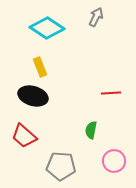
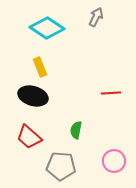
green semicircle: moved 15 px left
red trapezoid: moved 5 px right, 1 px down
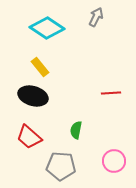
yellow rectangle: rotated 18 degrees counterclockwise
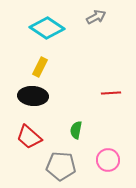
gray arrow: rotated 36 degrees clockwise
yellow rectangle: rotated 66 degrees clockwise
black ellipse: rotated 12 degrees counterclockwise
pink circle: moved 6 px left, 1 px up
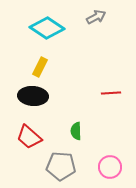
green semicircle: moved 1 px down; rotated 12 degrees counterclockwise
pink circle: moved 2 px right, 7 px down
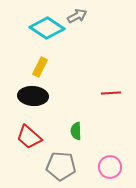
gray arrow: moved 19 px left, 1 px up
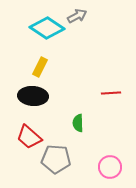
green semicircle: moved 2 px right, 8 px up
gray pentagon: moved 5 px left, 7 px up
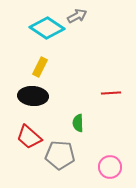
gray pentagon: moved 4 px right, 4 px up
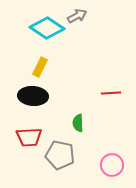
red trapezoid: rotated 44 degrees counterclockwise
gray pentagon: rotated 8 degrees clockwise
pink circle: moved 2 px right, 2 px up
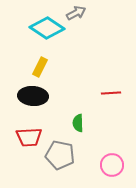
gray arrow: moved 1 px left, 3 px up
